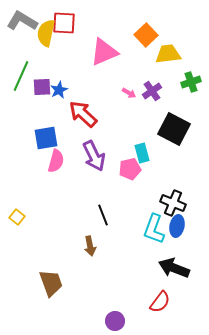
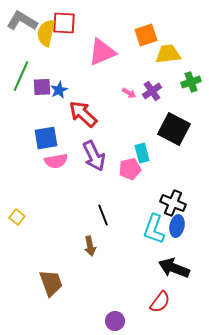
orange square: rotated 25 degrees clockwise
pink triangle: moved 2 px left
pink semicircle: rotated 65 degrees clockwise
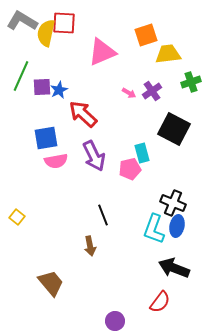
brown trapezoid: rotated 20 degrees counterclockwise
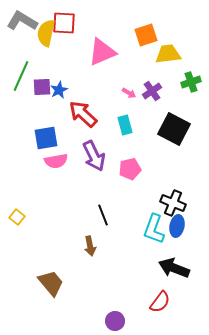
cyan rectangle: moved 17 px left, 28 px up
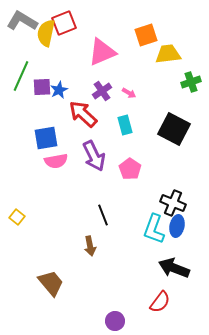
red square: rotated 25 degrees counterclockwise
purple cross: moved 50 px left
pink pentagon: rotated 25 degrees counterclockwise
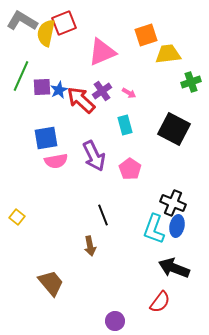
red arrow: moved 2 px left, 14 px up
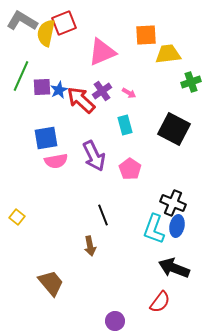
orange square: rotated 15 degrees clockwise
